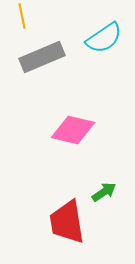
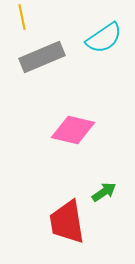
yellow line: moved 1 px down
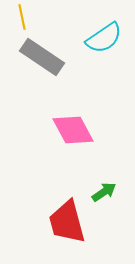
gray rectangle: rotated 57 degrees clockwise
pink diamond: rotated 48 degrees clockwise
red trapezoid: rotated 6 degrees counterclockwise
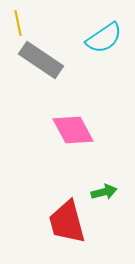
yellow line: moved 4 px left, 6 px down
gray rectangle: moved 1 px left, 3 px down
green arrow: rotated 20 degrees clockwise
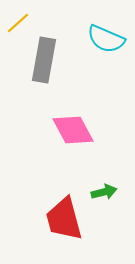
yellow line: rotated 60 degrees clockwise
cyan semicircle: moved 2 px right, 1 px down; rotated 57 degrees clockwise
gray rectangle: moved 3 px right; rotated 66 degrees clockwise
red trapezoid: moved 3 px left, 3 px up
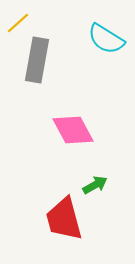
cyan semicircle: rotated 9 degrees clockwise
gray rectangle: moved 7 px left
green arrow: moved 9 px left, 7 px up; rotated 15 degrees counterclockwise
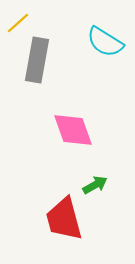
cyan semicircle: moved 1 px left, 3 px down
pink diamond: rotated 9 degrees clockwise
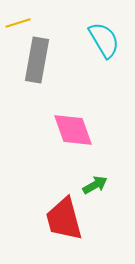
yellow line: rotated 25 degrees clockwise
cyan semicircle: moved 1 px left, 2 px up; rotated 153 degrees counterclockwise
